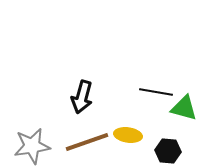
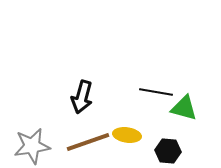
yellow ellipse: moved 1 px left
brown line: moved 1 px right
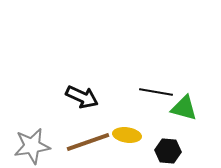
black arrow: rotated 80 degrees counterclockwise
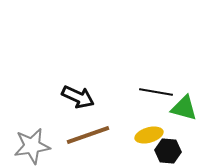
black arrow: moved 4 px left
yellow ellipse: moved 22 px right; rotated 24 degrees counterclockwise
brown line: moved 7 px up
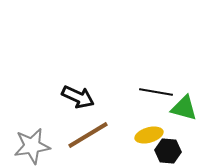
brown line: rotated 12 degrees counterclockwise
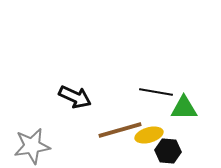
black arrow: moved 3 px left
green triangle: rotated 16 degrees counterclockwise
brown line: moved 32 px right, 5 px up; rotated 15 degrees clockwise
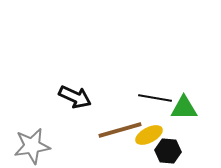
black line: moved 1 px left, 6 px down
yellow ellipse: rotated 12 degrees counterclockwise
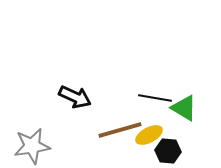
green triangle: rotated 32 degrees clockwise
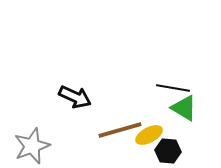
black line: moved 18 px right, 10 px up
gray star: rotated 12 degrees counterclockwise
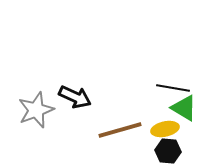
yellow ellipse: moved 16 px right, 6 px up; rotated 16 degrees clockwise
gray star: moved 4 px right, 36 px up
